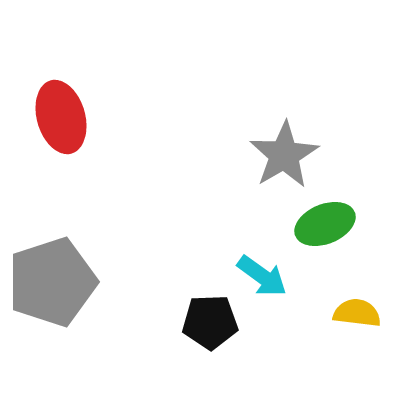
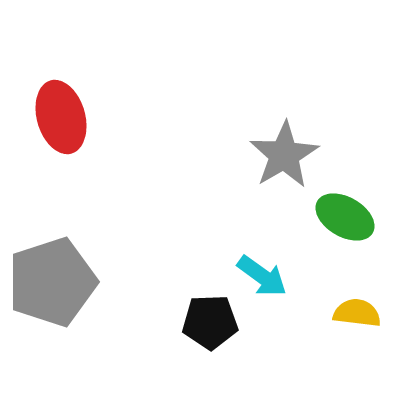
green ellipse: moved 20 px right, 7 px up; rotated 52 degrees clockwise
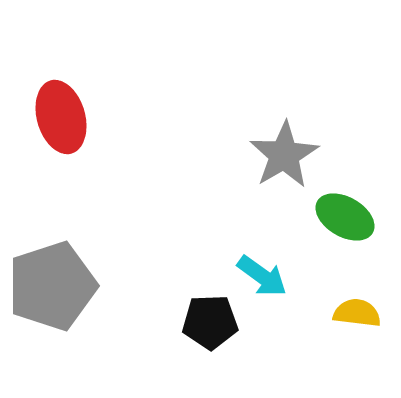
gray pentagon: moved 4 px down
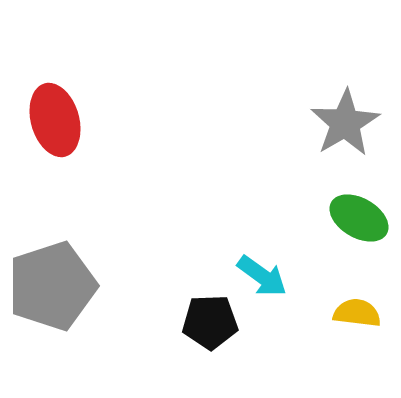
red ellipse: moved 6 px left, 3 px down
gray star: moved 61 px right, 32 px up
green ellipse: moved 14 px right, 1 px down
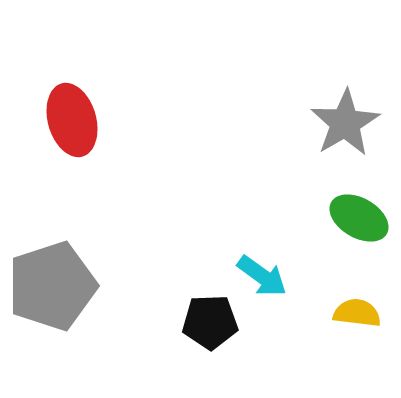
red ellipse: moved 17 px right
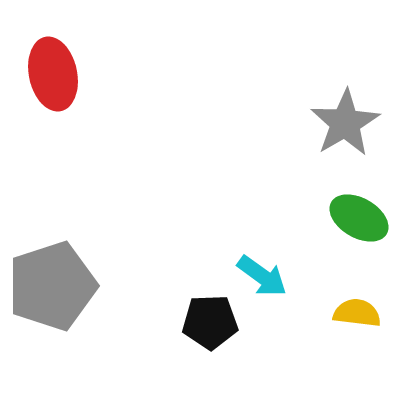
red ellipse: moved 19 px left, 46 px up; rotated 4 degrees clockwise
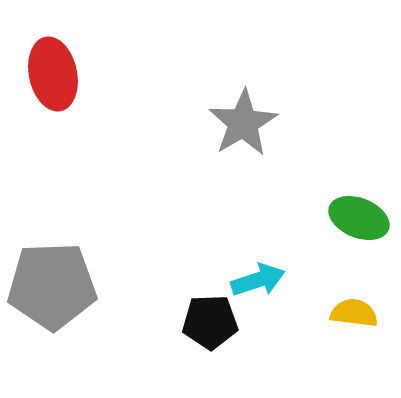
gray star: moved 102 px left
green ellipse: rotated 8 degrees counterclockwise
cyan arrow: moved 4 px left, 4 px down; rotated 54 degrees counterclockwise
gray pentagon: rotated 16 degrees clockwise
yellow semicircle: moved 3 px left
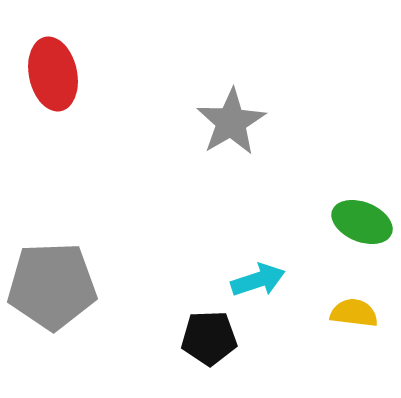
gray star: moved 12 px left, 1 px up
green ellipse: moved 3 px right, 4 px down
black pentagon: moved 1 px left, 16 px down
